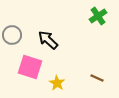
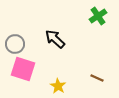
gray circle: moved 3 px right, 9 px down
black arrow: moved 7 px right, 1 px up
pink square: moved 7 px left, 2 px down
yellow star: moved 1 px right, 3 px down
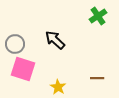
black arrow: moved 1 px down
brown line: rotated 24 degrees counterclockwise
yellow star: moved 1 px down
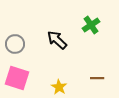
green cross: moved 7 px left, 9 px down
black arrow: moved 2 px right
pink square: moved 6 px left, 9 px down
yellow star: moved 1 px right
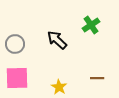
pink square: rotated 20 degrees counterclockwise
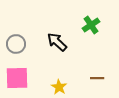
black arrow: moved 2 px down
gray circle: moved 1 px right
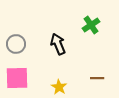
black arrow: moved 1 px right, 2 px down; rotated 25 degrees clockwise
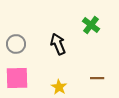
green cross: rotated 18 degrees counterclockwise
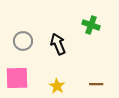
green cross: rotated 18 degrees counterclockwise
gray circle: moved 7 px right, 3 px up
brown line: moved 1 px left, 6 px down
yellow star: moved 2 px left, 1 px up
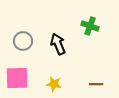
green cross: moved 1 px left, 1 px down
yellow star: moved 3 px left, 2 px up; rotated 21 degrees counterclockwise
